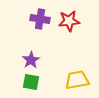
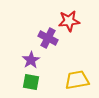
purple cross: moved 8 px right, 19 px down; rotated 18 degrees clockwise
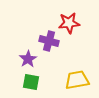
red star: moved 2 px down
purple cross: moved 1 px right, 3 px down; rotated 12 degrees counterclockwise
purple star: moved 3 px left, 1 px up
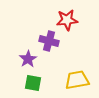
red star: moved 2 px left, 3 px up
green square: moved 2 px right, 1 px down
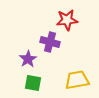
purple cross: moved 1 px right, 1 px down
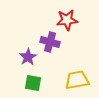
purple star: moved 2 px up
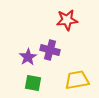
purple cross: moved 8 px down
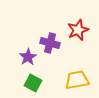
red star: moved 11 px right, 10 px down; rotated 15 degrees counterclockwise
purple cross: moved 7 px up
green square: rotated 18 degrees clockwise
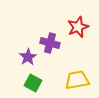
red star: moved 3 px up
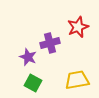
purple cross: rotated 30 degrees counterclockwise
purple star: rotated 18 degrees counterclockwise
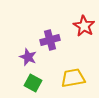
red star: moved 6 px right, 1 px up; rotated 20 degrees counterclockwise
purple cross: moved 3 px up
yellow trapezoid: moved 4 px left, 2 px up
